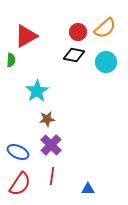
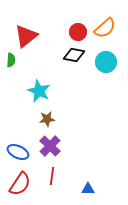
red triangle: rotated 10 degrees counterclockwise
cyan star: moved 2 px right; rotated 15 degrees counterclockwise
purple cross: moved 1 px left, 1 px down
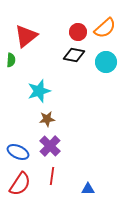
cyan star: rotated 30 degrees clockwise
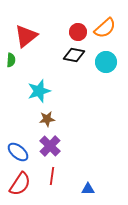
blue ellipse: rotated 15 degrees clockwise
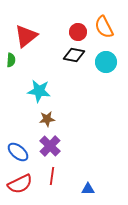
orange semicircle: moved 1 px left, 1 px up; rotated 105 degrees clockwise
cyan star: rotated 25 degrees clockwise
red semicircle: rotated 30 degrees clockwise
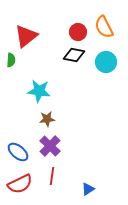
blue triangle: rotated 32 degrees counterclockwise
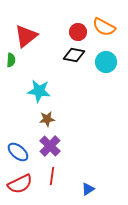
orange semicircle: rotated 35 degrees counterclockwise
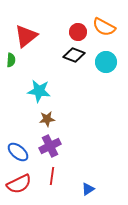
black diamond: rotated 10 degrees clockwise
purple cross: rotated 20 degrees clockwise
red semicircle: moved 1 px left
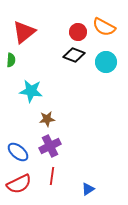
red triangle: moved 2 px left, 4 px up
cyan star: moved 8 px left
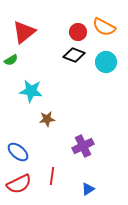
green semicircle: rotated 56 degrees clockwise
purple cross: moved 33 px right
